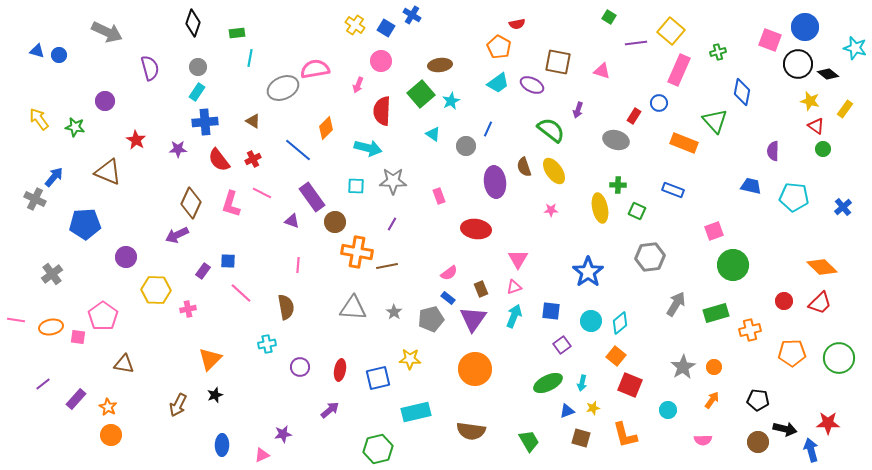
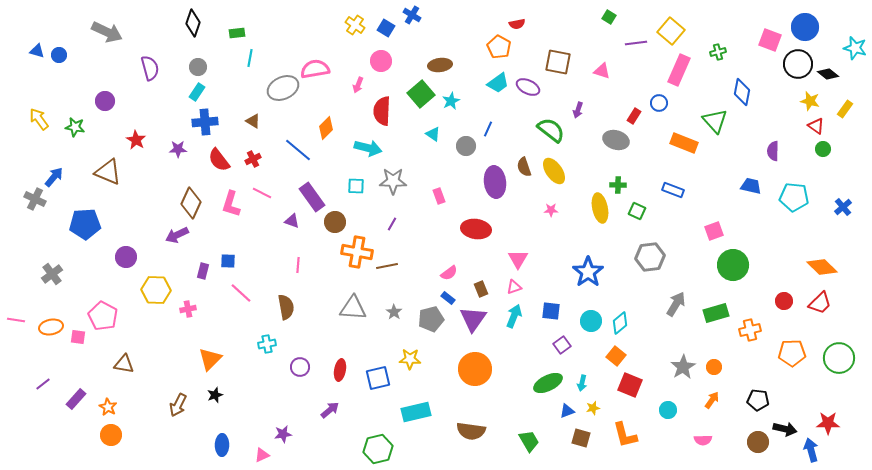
purple ellipse at (532, 85): moved 4 px left, 2 px down
purple rectangle at (203, 271): rotated 21 degrees counterclockwise
pink pentagon at (103, 316): rotated 8 degrees counterclockwise
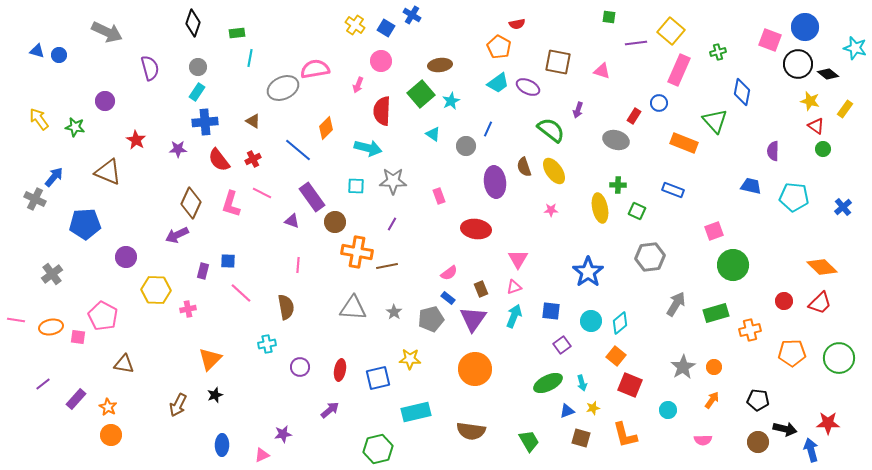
green square at (609, 17): rotated 24 degrees counterclockwise
cyan arrow at (582, 383): rotated 28 degrees counterclockwise
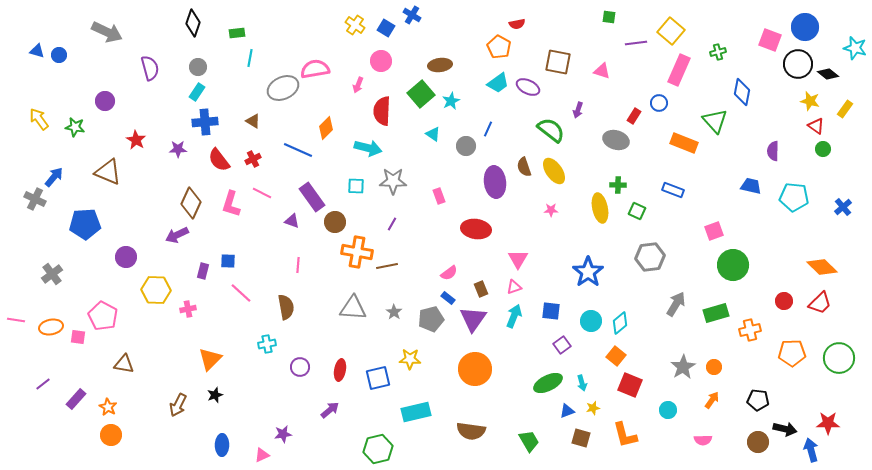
blue line at (298, 150): rotated 16 degrees counterclockwise
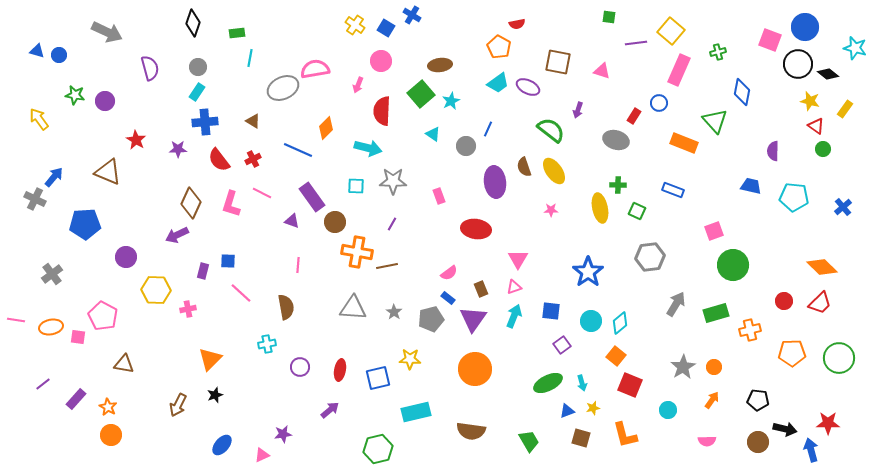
green star at (75, 127): moved 32 px up
pink semicircle at (703, 440): moved 4 px right, 1 px down
blue ellipse at (222, 445): rotated 40 degrees clockwise
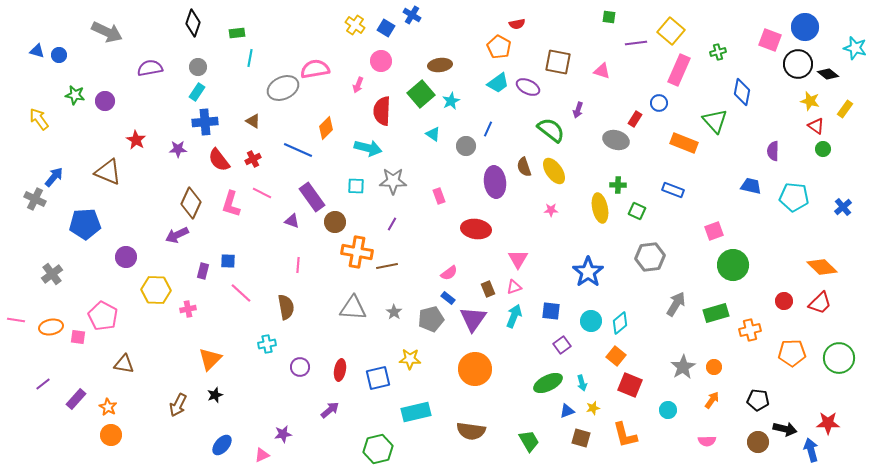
purple semicircle at (150, 68): rotated 85 degrees counterclockwise
red rectangle at (634, 116): moved 1 px right, 3 px down
brown rectangle at (481, 289): moved 7 px right
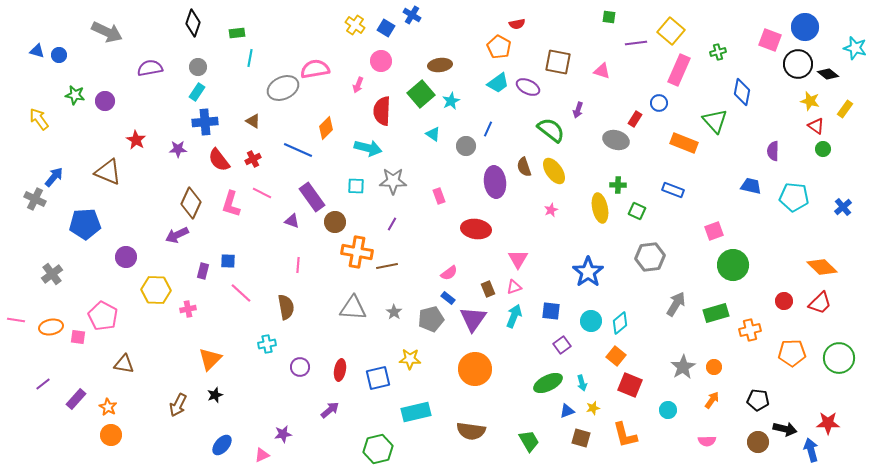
pink star at (551, 210): rotated 24 degrees counterclockwise
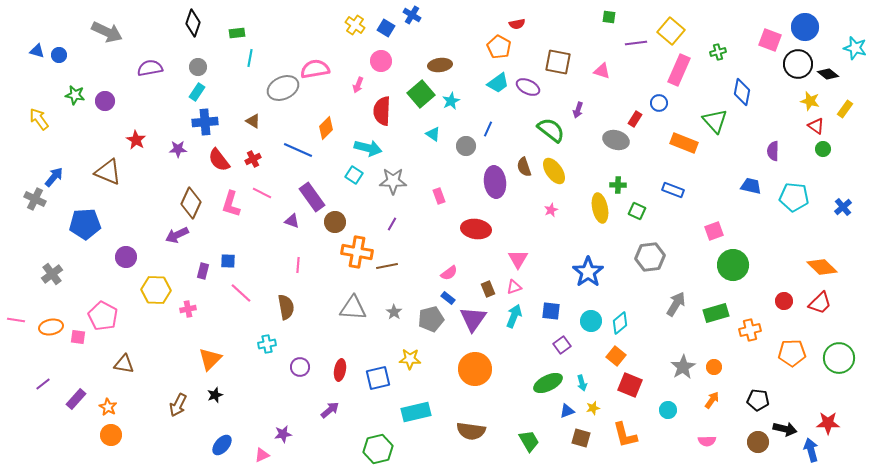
cyan square at (356, 186): moved 2 px left, 11 px up; rotated 30 degrees clockwise
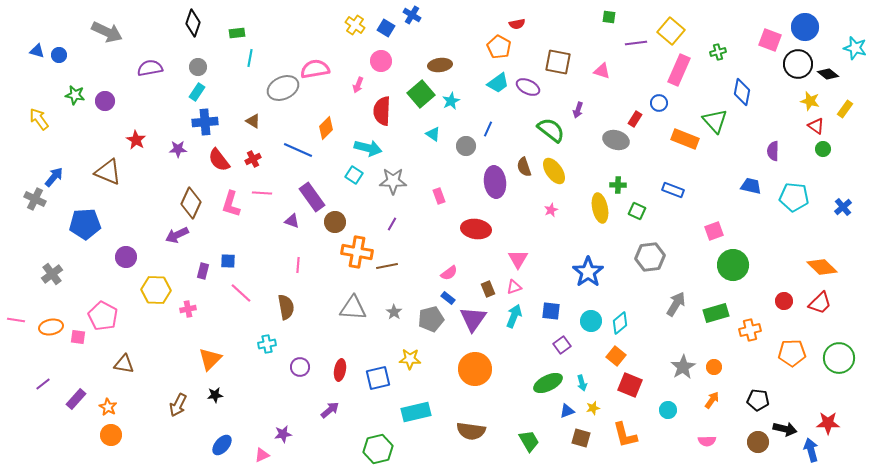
orange rectangle at (684, 143): moved 1 px right, 4 px up
pink line at (262, 193): rotated 24 degrees counterclockwise
black star at (215, 395): rotated 14 degrees clockwise
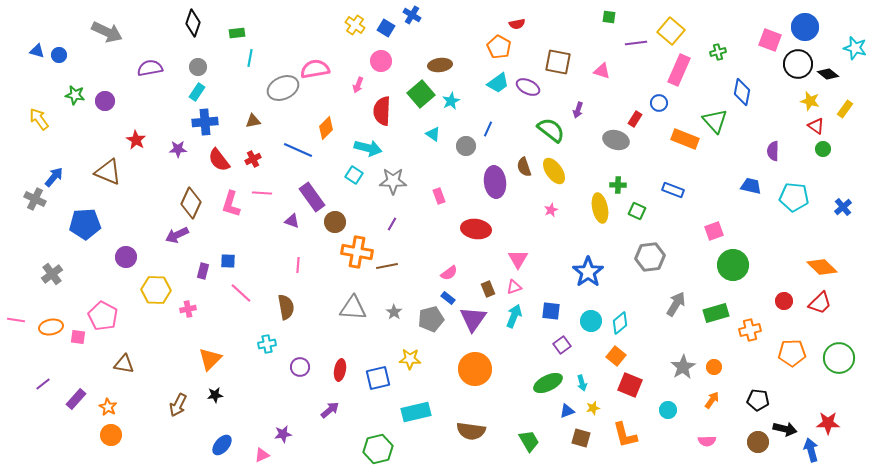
brown triangle at (253, 121): rotated 42 degrees counterclockwise
